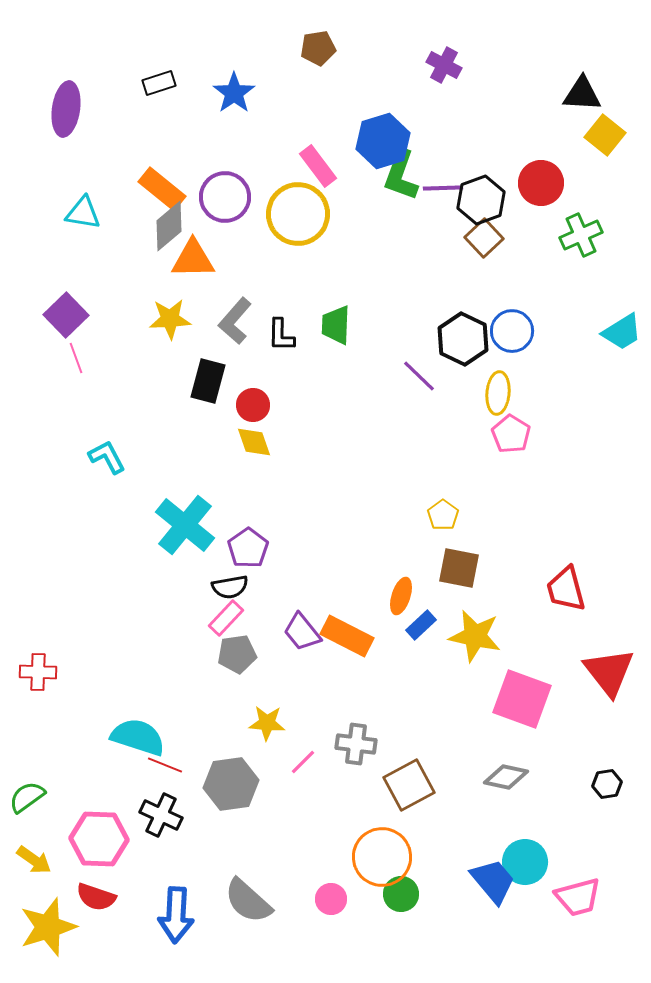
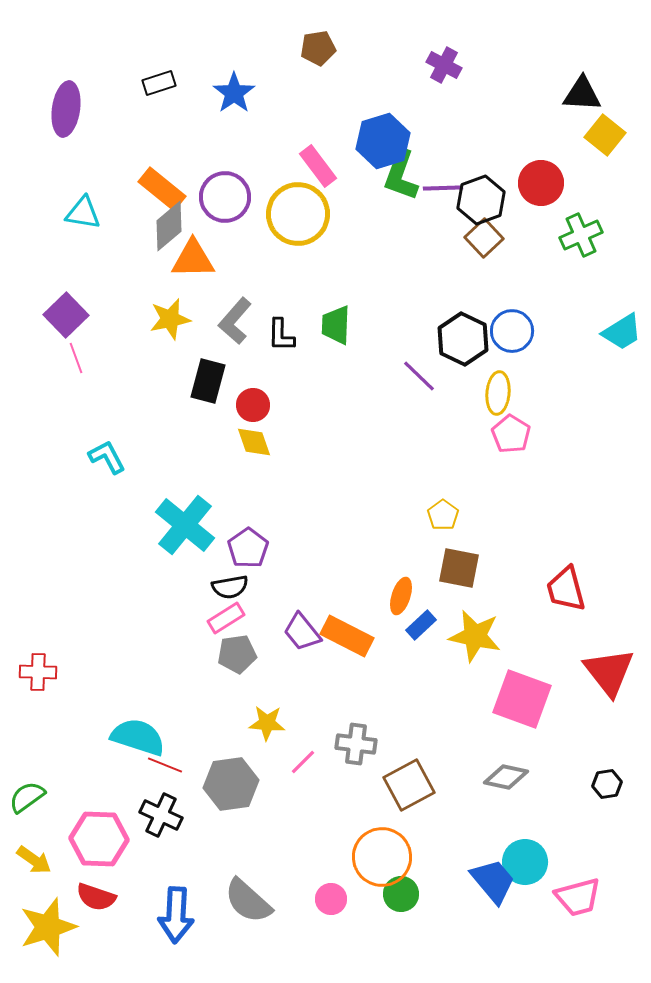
yellow star at (170, 319): rotated 9 degrees counterclockwise
pink rectangle at (226, 618): rotated 15 degrees clockwise
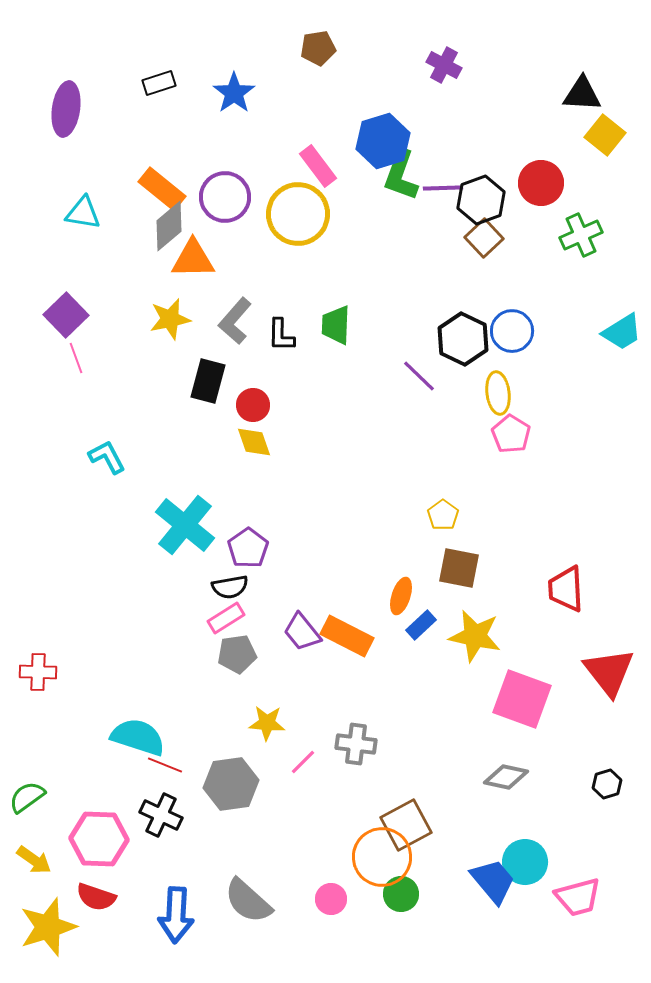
yellow ellipse at (498, 393): rotated 12 degrees counterclockwise
red trapezoid at (566, 589): rotated 12 degrees clockwise
black hexagon at (607, 784): rotated 8 degrees counterclockwise
brown square at (409, 785): moved 3 px left, 40 px down
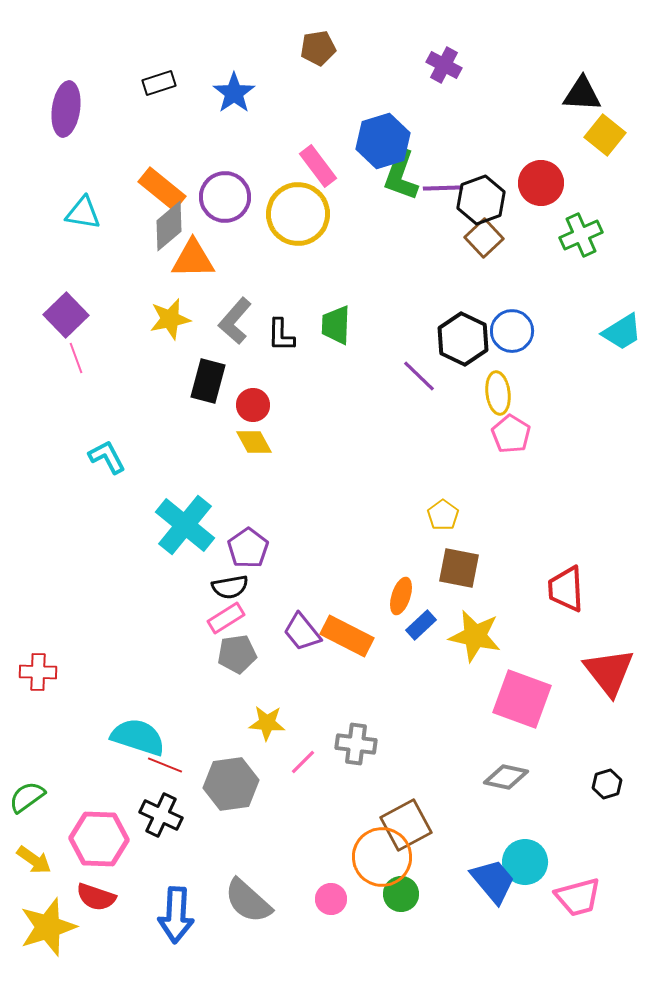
yellow diamond at (254, 442): rotated 9 degrees counterclockwise
